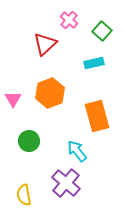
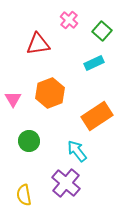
red triangle: moved 7 px left; rotated 35 degrees clockwise
cyan rectangle: rotated 12 degrees counterclockwise
orange rectangle: rotated 72 degrees clockwise
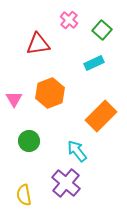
green square: moved 1 px up
pink triangle: moved 1 px right
orange rectangle: moved 4 px right; rotated 12 degrees counterclockwise
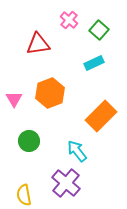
green square: moved 3 px left
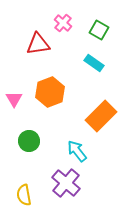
pink cross: moved 6 px left, 3 px down
green square: rotated 12 degrees counterclockwise
cyan rectangle: rotated 60 degrees clockwise
orange hexagon: moved 1 px up
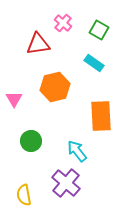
orange hexagon: moved 5 px right, 5 px up; rotated 8 degrees clockwise
orange rectangle: rotated 48 degrees counterclockwise
green circle: moved 2 px right
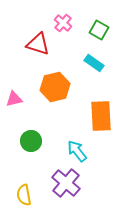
red triangle: rotated 25 degrees clockwise
pink triangle: rotated 48 degrees clockwise
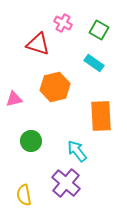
pink cross: rotated 12 degrees counterclockwise
